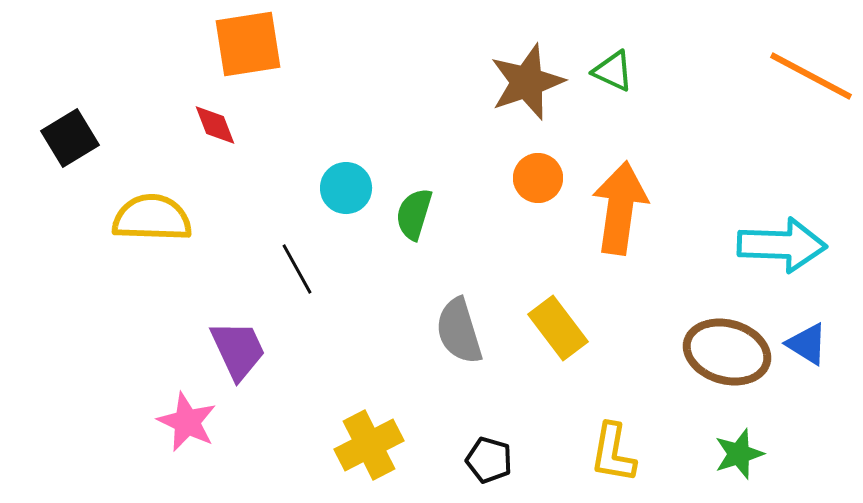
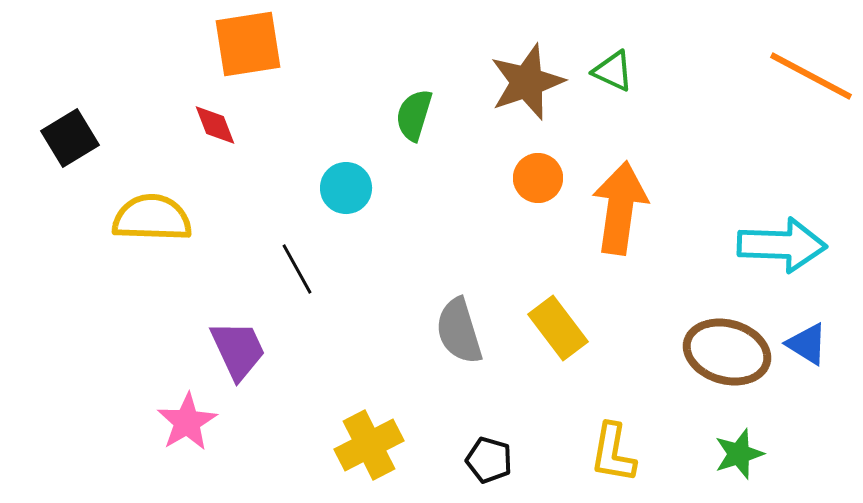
green semicircle: moved 99 px up
pink star: rotated 16 degrees clockwise
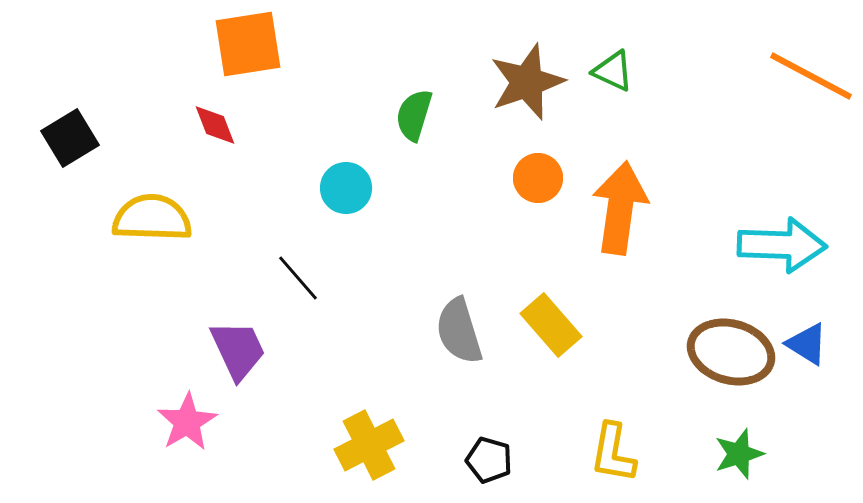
black line: moved 1 px right, 9 px down; rotated 12 degrees counterclockwise
yellow rectangle: moved 7 px left, 3 px up; rotated 4 degrees counterclockwise
brown ellipse: moved 4 px right
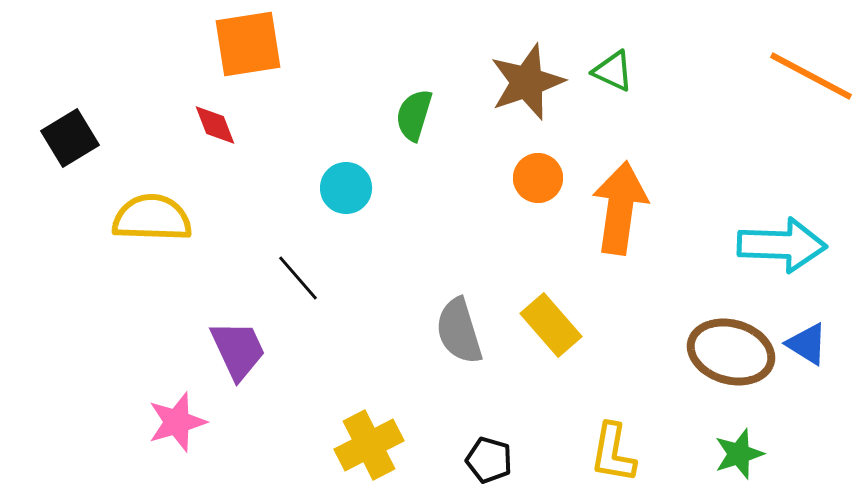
pink star: moved 10 px left; rotated 14 degrees clockwise
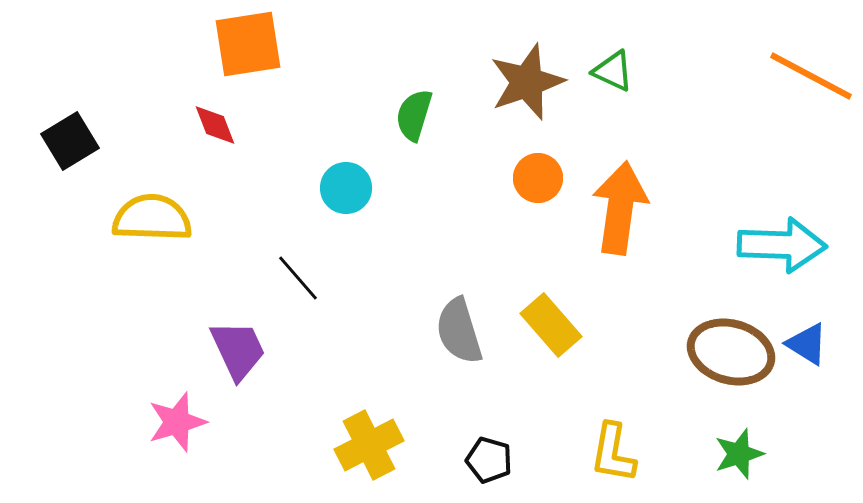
black square: moved 3 px down
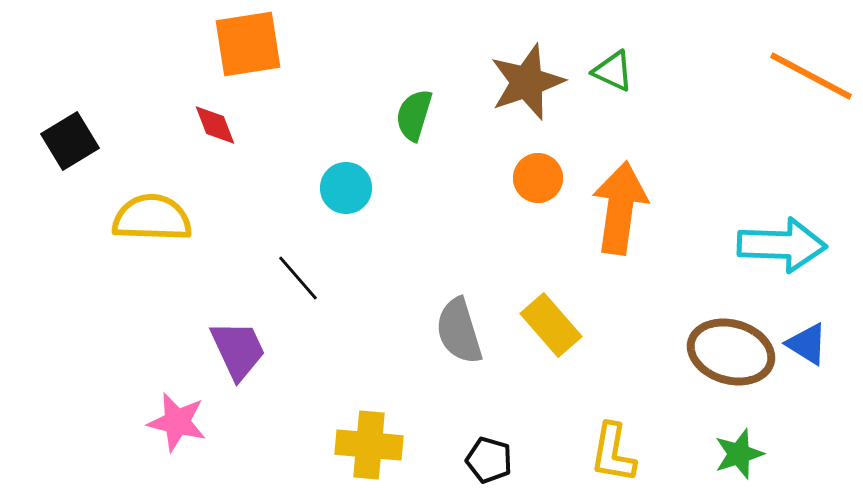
pink star: rotated 30 degrees clockwise
yellow cross: rotated 32 degrees clockwise
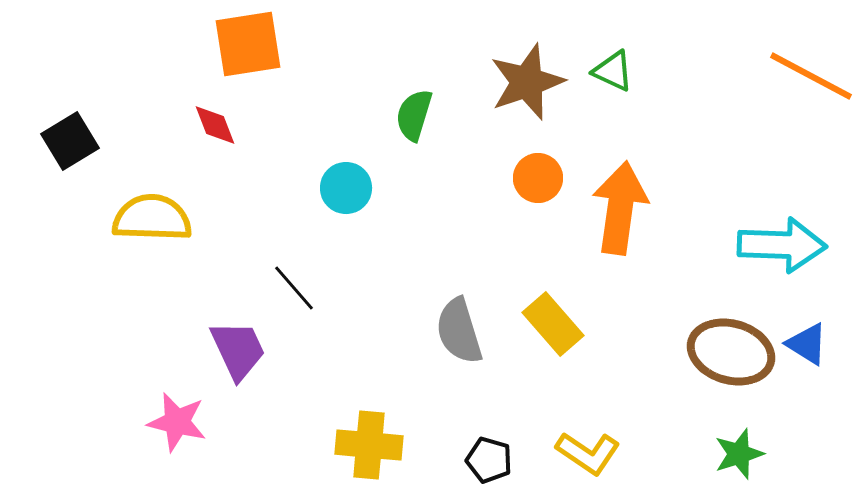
black line: moved 4 px left, 10 px down
yellow rectangle: moved 2 px right, 1 px up
yellow L-shape: moved 25 px left; rotated 66 degrees counterclockwise
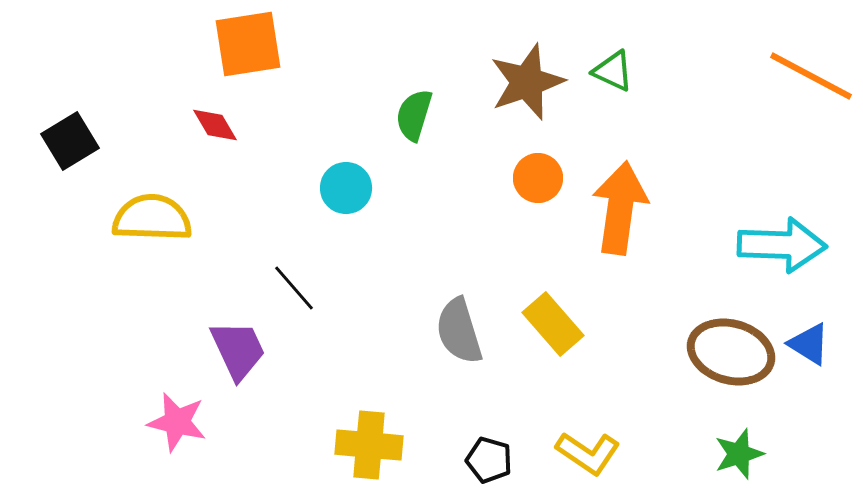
red diamond: rotated 9 degrees counterclockwise
blue triangle: moved 2 px right
